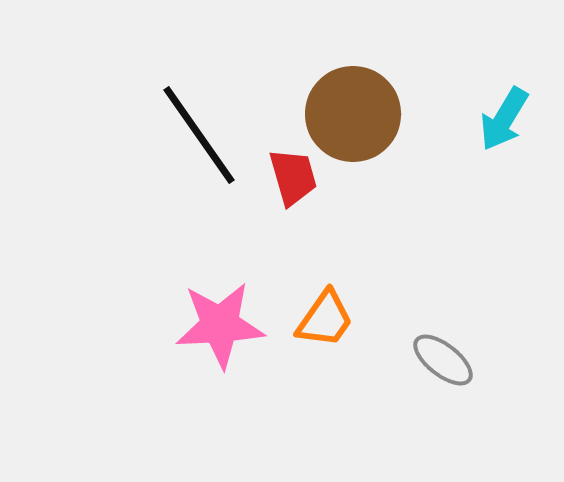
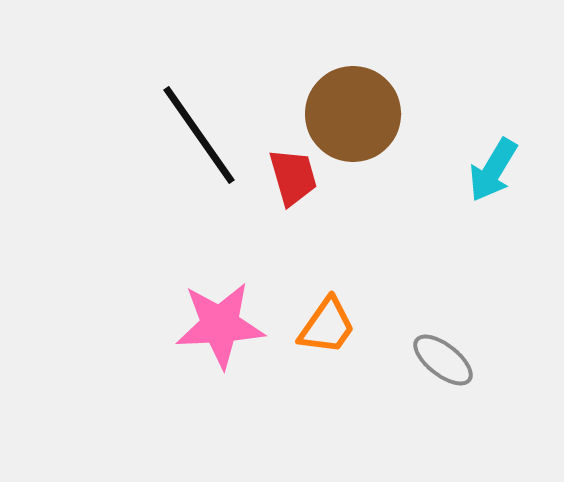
cyan arrow: moved 11 px left, 51 px down
orange trapezoid: moved 2 px right, 7 px down
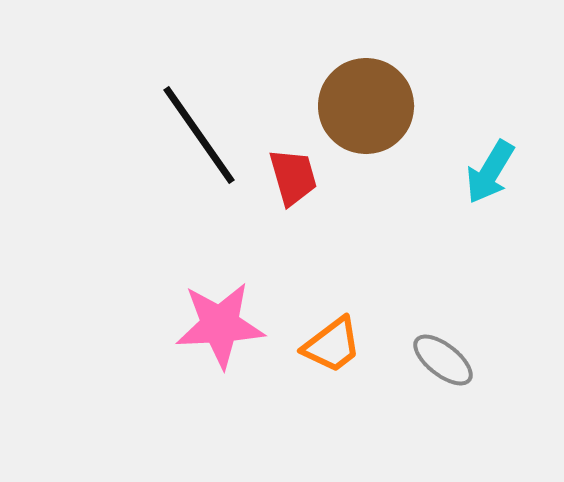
brown circle: moved 13 px right, 8 px up
cyan arrow: moved 3 px left, 2 px down
orange trapezoid: moved 5 px right, 19 px down; rotated 18 degrees clockwise
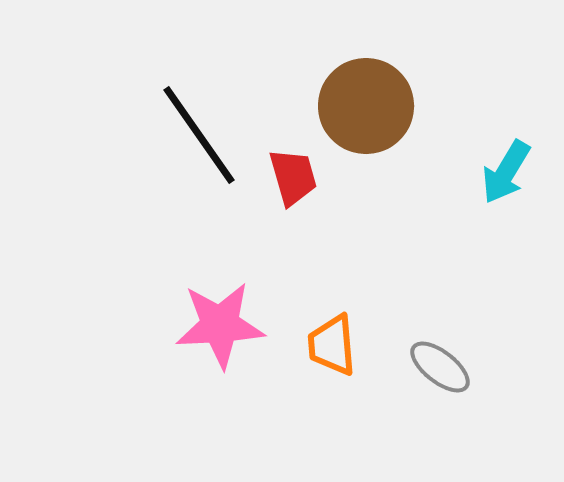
cyan arrow: moved 16 px right
orange trapezoid: rotated 122 degrees clockwise
gray ellipse: moved 3 px left, 7 px down
